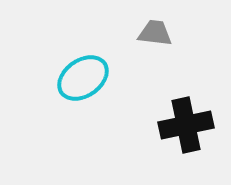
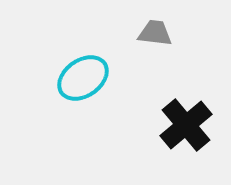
black cross: rotated 28 degrees counterclockwise
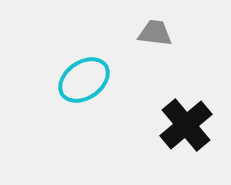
cyan ellipse: moved 1 px right, 2 px down
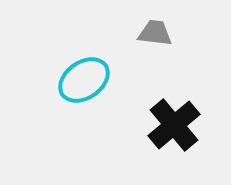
black cross: moved 12 px left
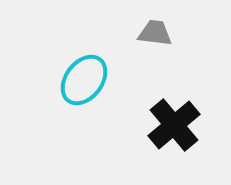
cyan ellipse: rotated 18 degrees counterclockwise
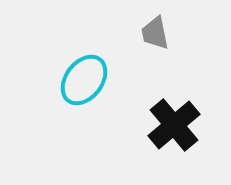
gray trapezoid: rotated 108 degrees counterclockwise
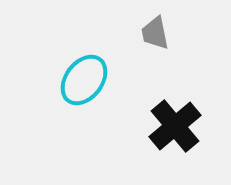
black cross: moved 1 px right, 1 px down
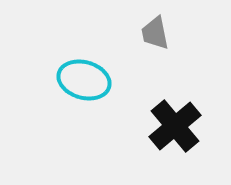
cyan ellipse: rotated 69 degrees clockwise
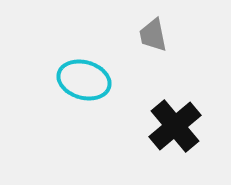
gray trapezoid: moved 2 px left, 2 px down
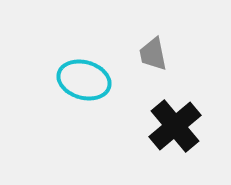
gray trapezoid: moved 19 px down
